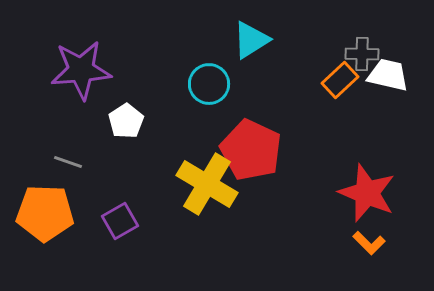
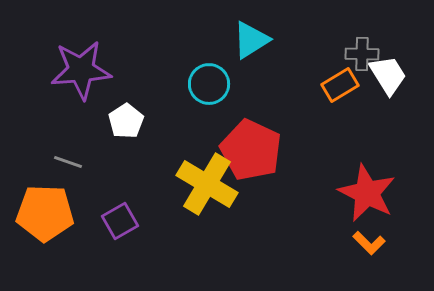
white trapezoid: rotated 45 degrees clockwise
orange rectangle: moved 5 px down; rotated 12 degrees clockwise
red star: rotated 4 degrees clockwise
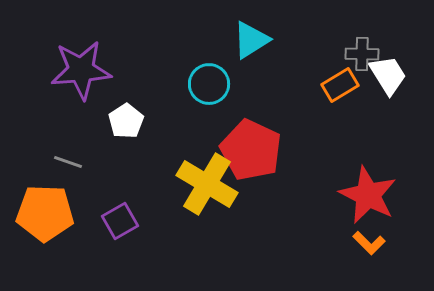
red star: moved 1 px right, 2 px down
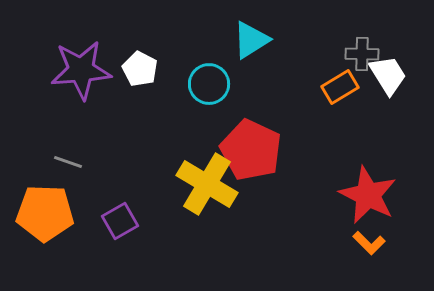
orange rectangle: moved 2 px down
white pentagon: moved 14 px right, 52 px up; rotated 12 degrees counterclockwise
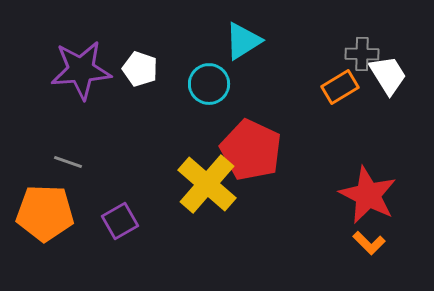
cyan triangle: moved 8 px left, 1 px down
white pentagon: rotated 8 degrees counterclockwise
yellow cross: rotated 10 degrees clockwise
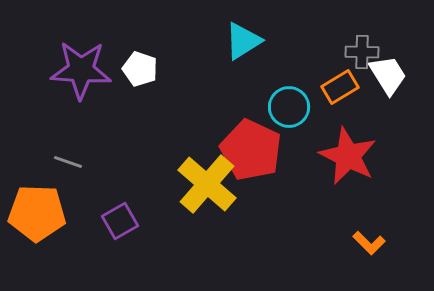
gray cross: moved 2 px up
purple star: rotated 8 degrees clockwise
cyan circle: moved 80 px right, 23 px down
red star: moved 20 px left, 39 px up
orange pentagon: moved 8 px left
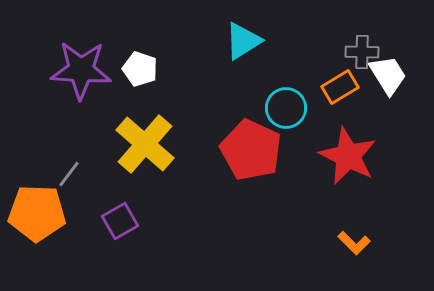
cyan circle: moved 3 px left, 1 px down
gray line: moved 1 px right, 12 px down; rotated 72 degrees counterclockwise
yellow cross: moved 62 px left, 40 px up
orange L-shape: moved 15 px left
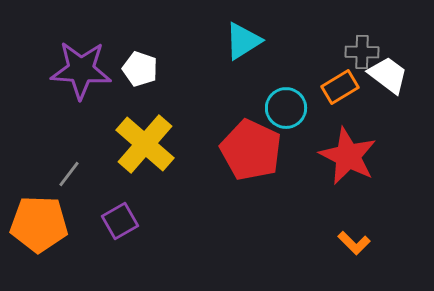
white trapezoid: rotated 21 degrees counterclockwise
orange pentagon: moved 2 px right, 11 px down
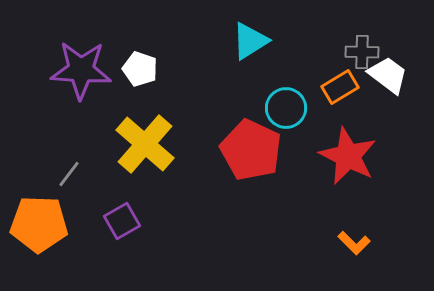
cyan triangle: moved 7 px right
purple square: moved 2 px right
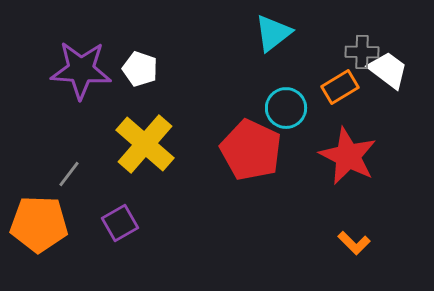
cyan triangle: moved 23 px right, 8 px up; rotated 6 degrees counterclockwise
white trapezoid: moved 5 px up
purple square: moved 2 px left, 2 px down
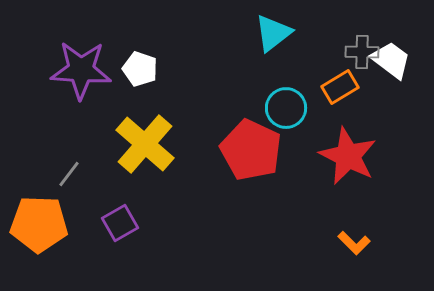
white trapezoid: moved 3 px right, 10 px up
